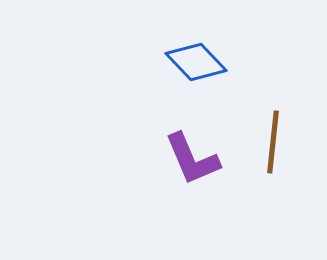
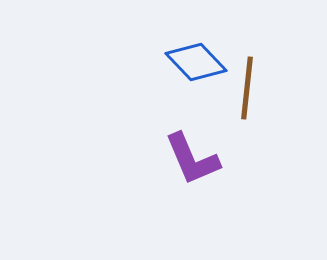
brown line: moved 26 px left, 54 px up
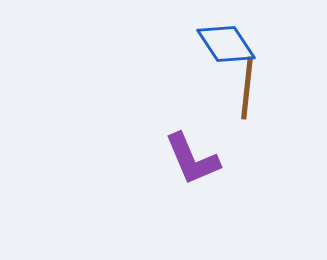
blue diamond: moved 30 px right, 18 px up; rotated 10 degrees clockwise
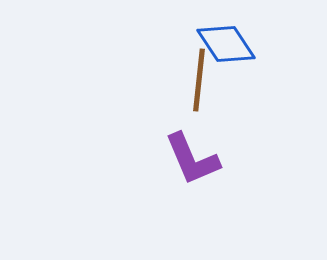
brown line: moved 48 px left, 8 px up
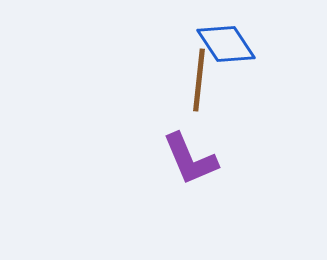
purple L-shape: moved 2 px left
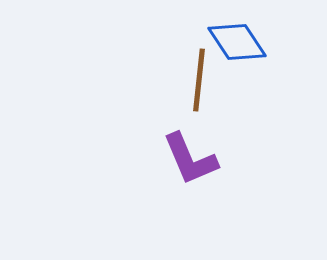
blue diamond: moved 11 px right, 2 px up
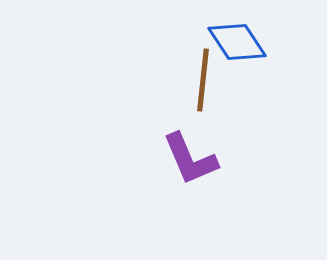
brown line: moved 4 px right
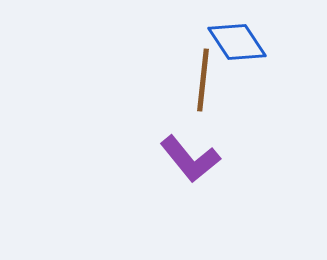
purple L-shape: rotated 16 degrees counterclockwise
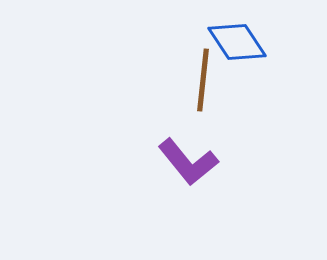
purple L-shape: moved 2 px left, 3 px down
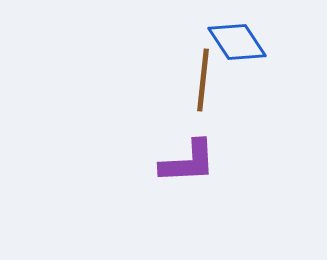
purple L-shape: rotated 54 degrees counterclockwise
